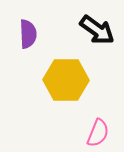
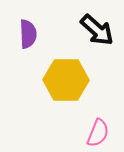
black arrow: rotated 6 degrees clockwise
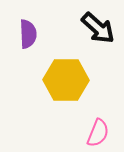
black arrow: moved 1 px right, 2 px up
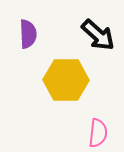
black arrow: moved 7 px down
pink semicircle: rotated 16 degrees counterclockwise
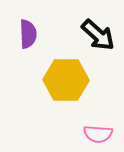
pink semicircle: moved 1 px down; rotated 88 degrees clockwise
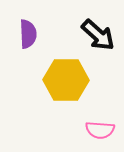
pink semicircle: moved 2 px right, 4 px up
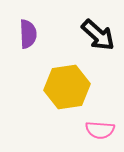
yellow hexagon: moved 1 px right, 7 px down; rotated 9 degrees counterclockwise
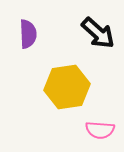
black arrow: moved 2 px up
